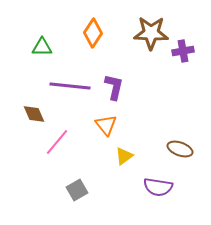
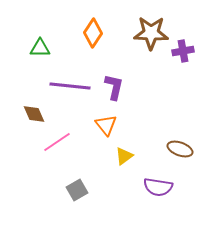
green triangle: moved 2 px left, 1 px down
pink line: rotated 16 degrees clockwise
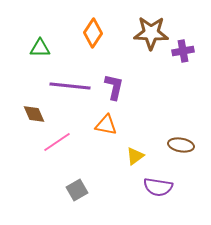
orange triangle: rotated 40 degrees counterclockwise
brown ellipse: moved 1 px right, 4 px up; rotated 10 degrees counterclockwise
yellow triangle: moved 11 px right
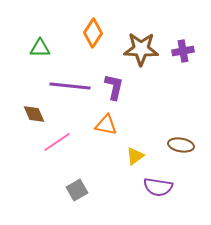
brown star: moved 10 px left, 16 px down
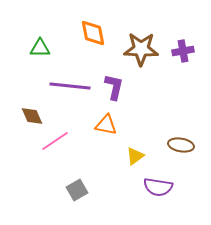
orange diamond: rotated 44 degrees counterclockwise
brown diamond: moved 2 px left, 2 px down
pink line: moved 2 px left, 1 px up
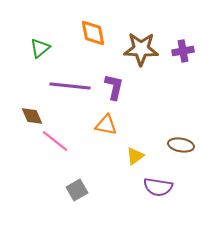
green triangle: rotated 40 degrees counterclockwise
pink line: rotated 72 degrees clockwise
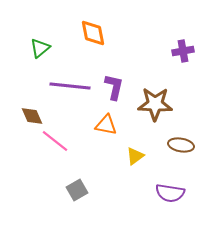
brown star: moved 14 px right, 55 px down
purple semicircle: moved 12 px right, 6 px down
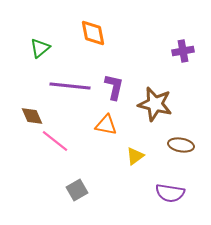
brown star: rotated 12 degrees clockwise
